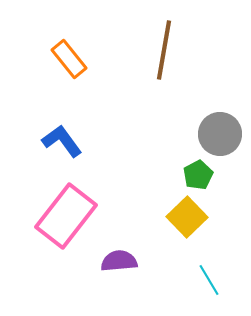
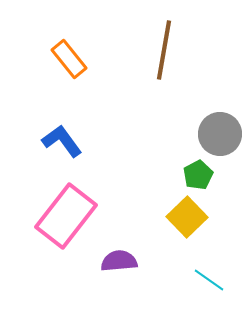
cyan line: rotated 24 degrees counterclockwise
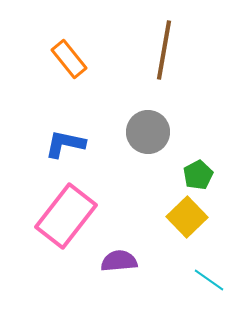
gray circle: moved 72 px left, 2 px up
blue L-shape: moved 3 px right, 3 px down; rotated 42 degrees counterclockwise
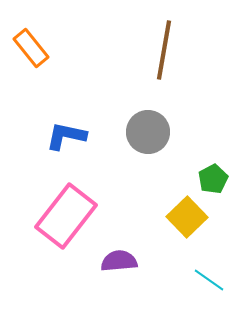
orange rectangle: moved 38 px left, 11 px up
blue L-shape: moved 1 px right, 8 px up
green pentagon: moved 15 px right, 4 px down
